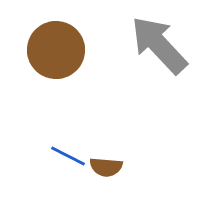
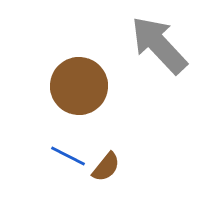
brown circle: moved 23 px right, 36 px down
brown semicircle: rotated 56 degrees counterclockwise
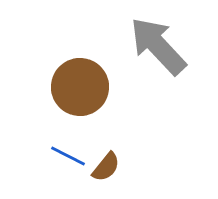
gray arrow: moved 1 px left, 1 px down
brown circle: moved 1 px right, 1 px down
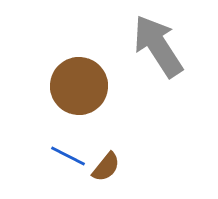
gray arrow: rotated 10 degrees clockwise
brown circle: moved 1 px left, 1 px up
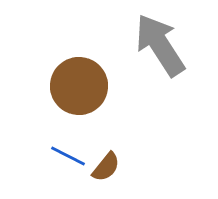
gray arrow: moved 2 px right, 1 px up
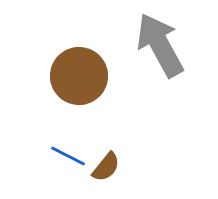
gray arrow: rotated 4 degrees clockwise
brown circle: moved 10 px up
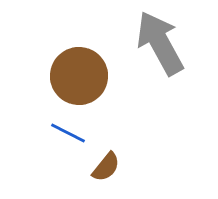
gray arrow: moved 2 px up
blue line: moved 23 px up
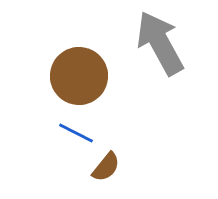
blue line: moved 8 px right
